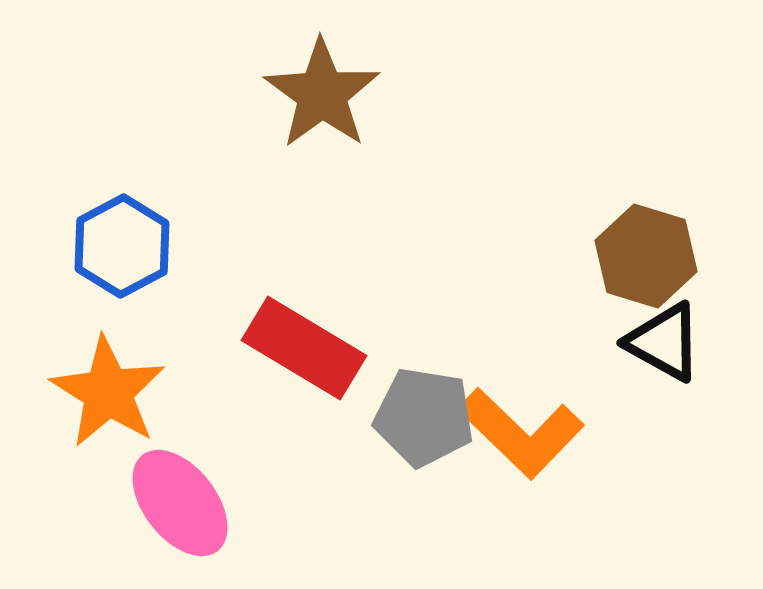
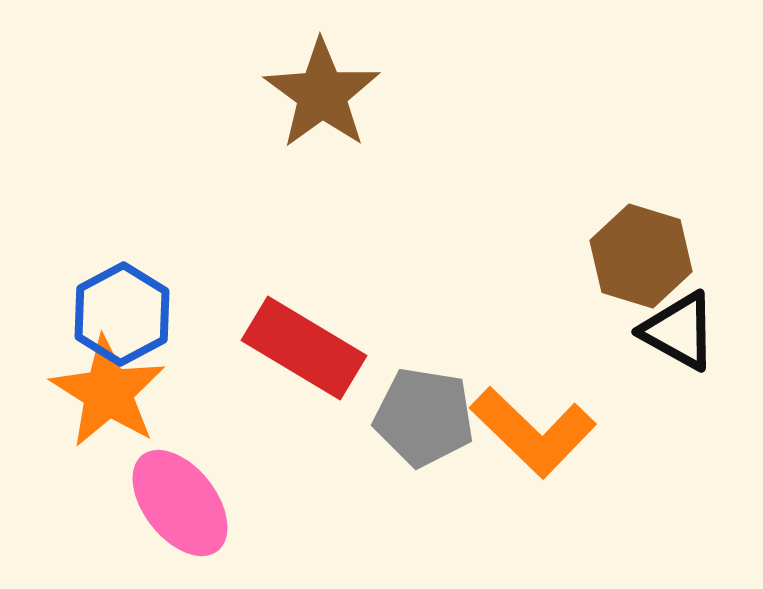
blue hexagon: moved 68 px down
brown hexagon: moved 5 px left
black triangle: moved 15 px right, 11 px up
orange L-shape: moved 12 px right, 1 px up
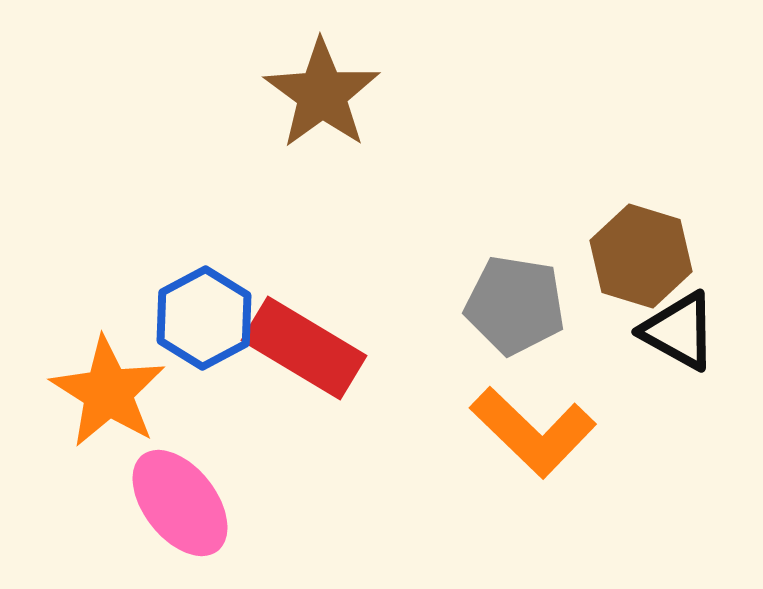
blue hexagon: moved 82 px right, 4 px down
gray pentagon: moved 91 px right, 112 px up
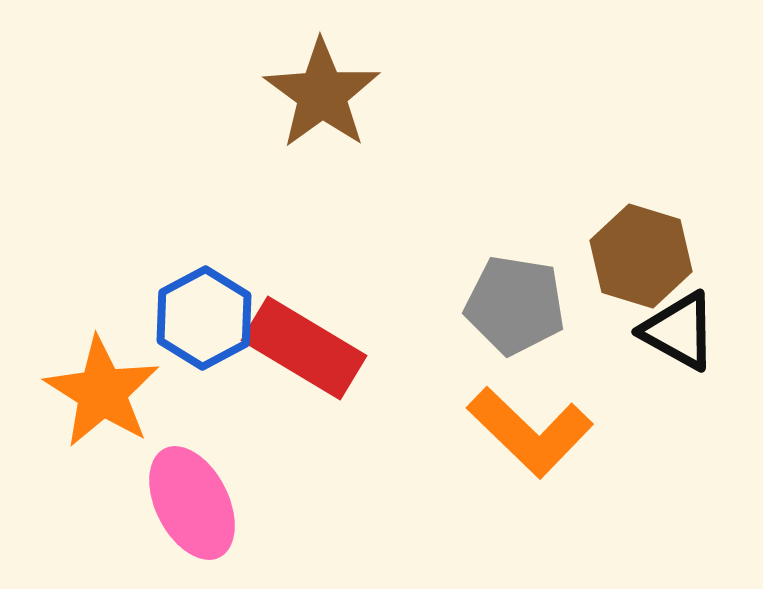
orange star: moved 6 px left
orange L-shape: moved 3 px left
pink ellipse: moved 12 px right; rotated 11 degrees clockwise
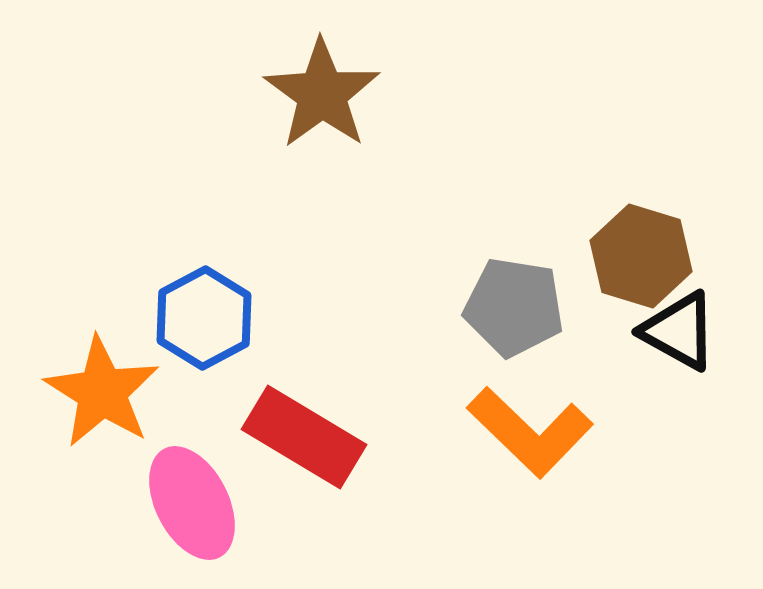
gray pentagon: moved 1 px left, 2 px down
red rectangle: moved 89 px down
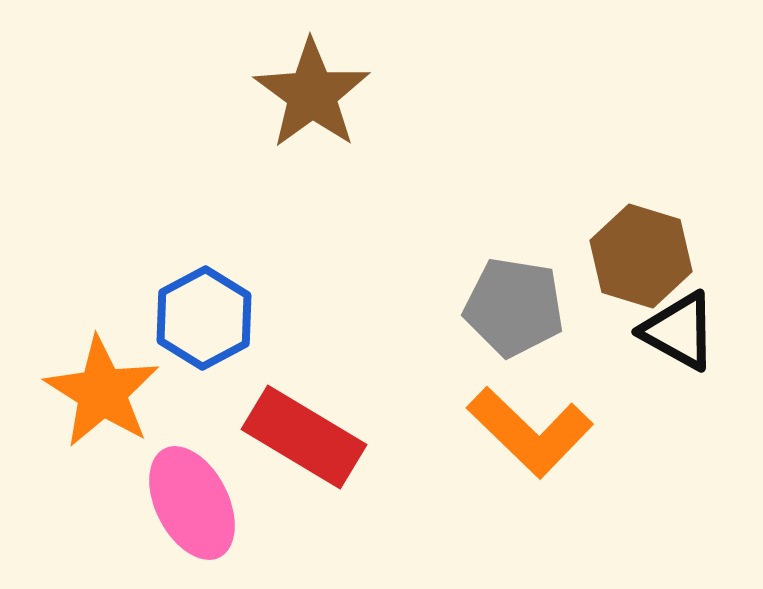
brown star: moved 10 px left
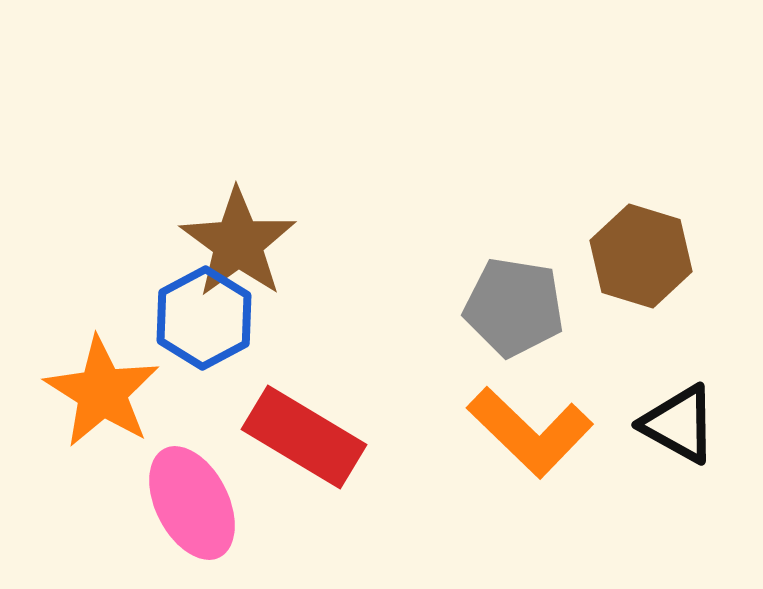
brown star: moved 74 px left, 149 px down
black triangle: moved 93 px down
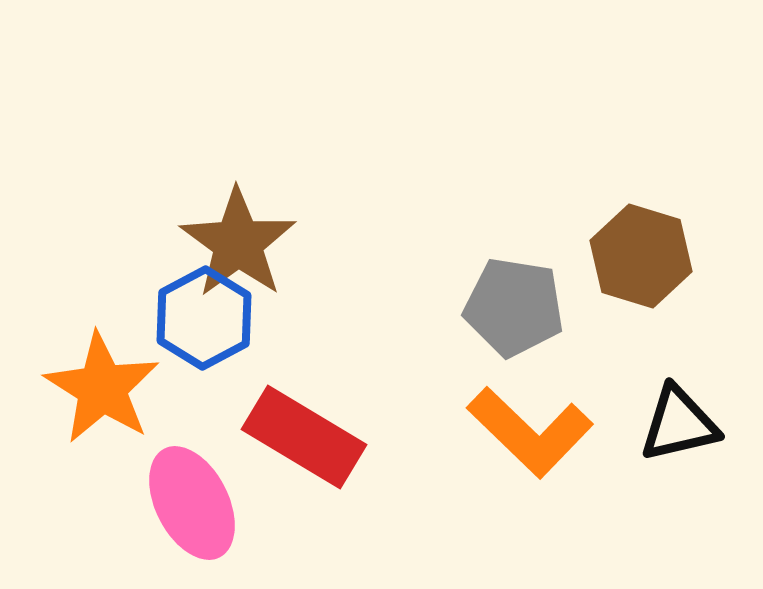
orange star: moved 4 px up
black triangle: rotated 42 degrees counterclockwise
